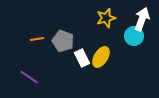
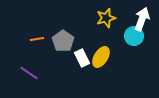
gray pentagon: rotated 15 degrees clockwise
purple line: moved 4 px up
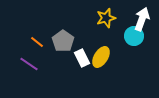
orange line: moved 3 px down; rotated 48 degrees clockwise
purple line: moved 9 px up
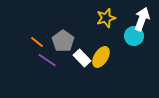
white rectangle: rotated 18 degrees counterclockwise
purple line: moved 18 px right, 4 px up
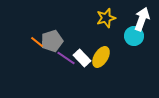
gray pentagon: moved 11 px left; rotated 20 degrees clockwise
purple line: moved 19 px right, 2 px up
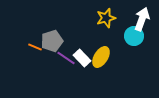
orange line: moved 2 px left, 5 px down; rotated 16 degrees counterclockwise
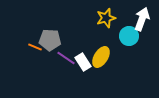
cyan circle: moved 5 px left
gray pentagon: moved 2 px left, 1 px up; rotated 20 degrees clockwise
white rectangle: moved 1 px right, 4 px down; rotated 12 degrees clockwise
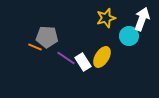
gray pentagon: moved 3 px left, 3 px up
yellow ellipse: moved 1 px right
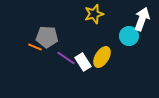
yellow star: moved 12 px left, 4 px up
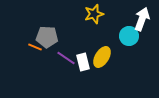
white rectangle: rotated 18 degrees clockwise
